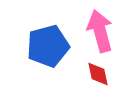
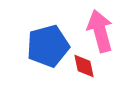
red diamond: moved 14 px left, 8 px up
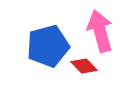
red diamond: rotated 32 degrees counterclockwise
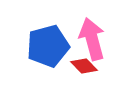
pink arrow: moved 8 px left, 8 px down
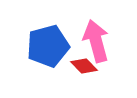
pink arrow: moved 4 px right, 2 px down
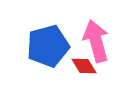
red diamond: rotated 12 degrees clockwise
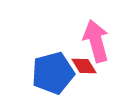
blue pentagon: moved 5 px right, 27 px down
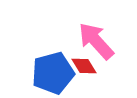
pink arrow: rotated 27 degrees counterclockwise
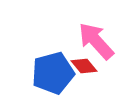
red diamond: rotated 8 degrees counterclockwise
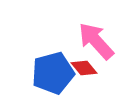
red diamond: moved 2 px down
